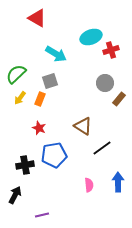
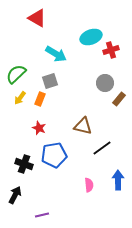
brown triangle: rotated 18 degrees counterclockwise
black cross: moved 1 px left, 1 px up; rotated 30 degrees clockwise
blue arrow: moved 2 px up
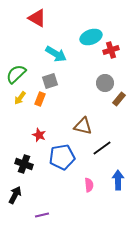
red star: moved 7 px down
blue pentagon: moved 8 px right, 2 px down
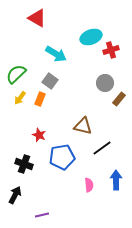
gray square: rotated 35 degrees counterclockwise
blue arrow: moved 2 px left
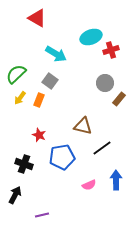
orange rectangle: moved 1 px left, 1 px down
pink semicircle: rotated 72 degrees clockwise
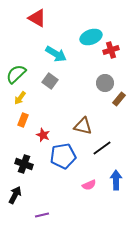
orange rectangle: moved 16 px left, 20 px down
red star: moved 4 px right
blue pentagon: moved 1 px right, 1 px up
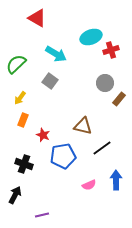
green semicircle: moved 10 px up
